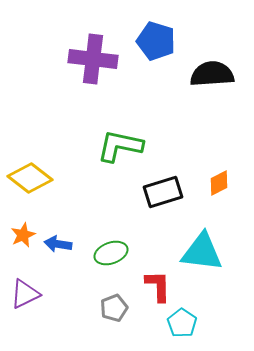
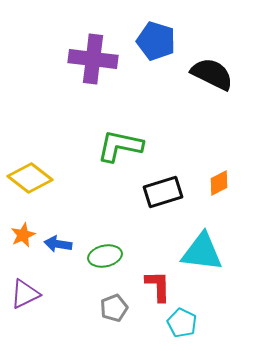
black semicircle: rotated 30 degrees clockwise
green ellipse: moved 6 px left, 3 px down; rotated 8 degrees clockwise
cyan pentagon: rotated 8 degrees counterclockwise
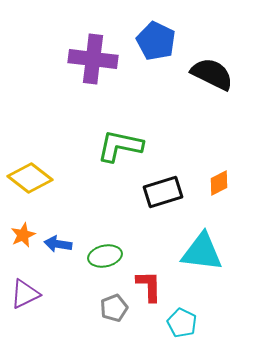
blue pentagon: rotated 9 degrees clockwise
red L-shape: moved 9 px left
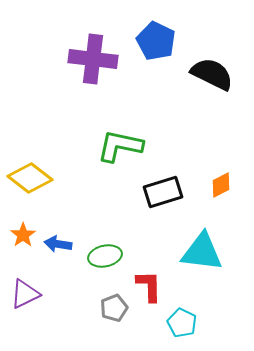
orange diamond: moved 2 px right, 2 px down
orange star: rotated 10 degrees counterclockwise
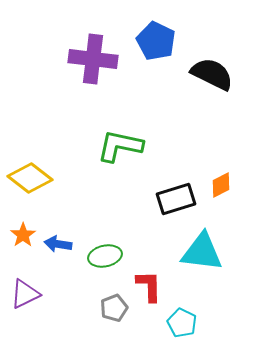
black rectangle: moved 13 px right, 7 px down
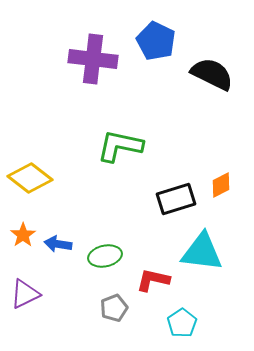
red L-shape: moved 4 px right, 6 px up; rotated 76 degrees counterclockwise
cyan pentagon: rotated 12 degrees clockwise
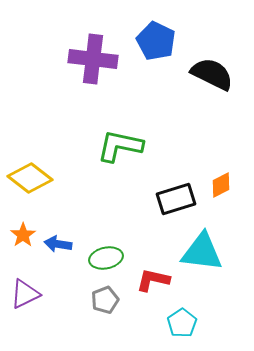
green ellipse: moved 1 px right, 2 px down
gray pentagon: moved 9 px left, 8 px up
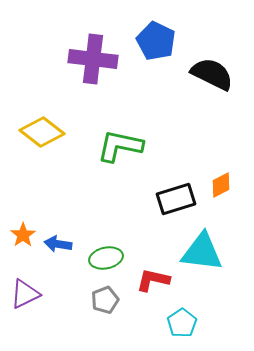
yellow diamond: moved 12 px right, 46 px up
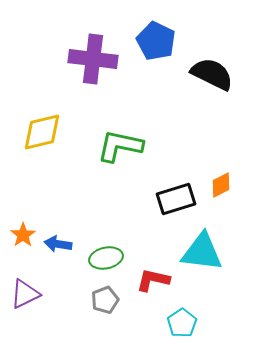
yellow diamond: rotated 51 degrees counterclockwise
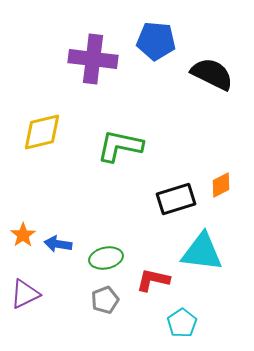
blue pentagon: rotated 21 degrees counterclockwise
